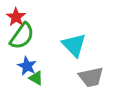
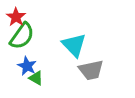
gray trapezoid: moved 7 px up
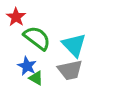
green semicircle: moved 15 px right, 2 px down; rotated 88 degrees counterclockwise
gray trapezoid: moved 21 px left
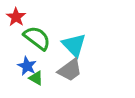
gray trapezoid: rotated 24 degrees counterclockwise
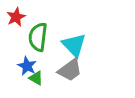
red star: rotated 12 degrees clockwise
green semicircle: moved 1 px right, 1 px up; rotated 120 degrees counterclockwise
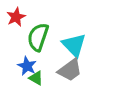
green semicircle: rotated 12 degrees clockwise
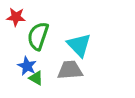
red star: rotated 30 degrees clockwise
green semicircle: moved 1 px up
cyan triangle: moved 5 px right
gray trapezoid: rotated 148 degrees counterclockwise
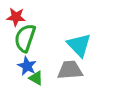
green semicircle: moved 13 px left, 2 px down
